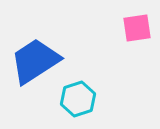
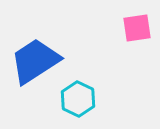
cyan hexagon: rotated 16 degrees counterclockwise
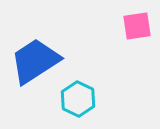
pink square: moved 2 px up
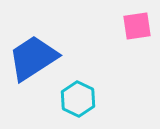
blue trapezoid: moved 2 px left, 3 px up
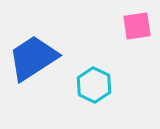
cyan hexagon: moved 16 px right, 14 px up
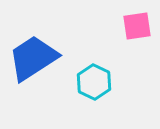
cyan hexagon: moved 3 px up
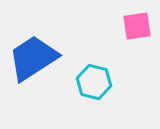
cyan hexagon: rotated 12 degrees counterclockwise
